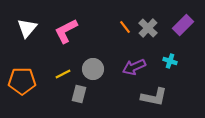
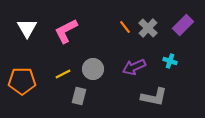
white triangle: rotated 10 degrees counterclockwise
gray rectangle: moved 2 px down
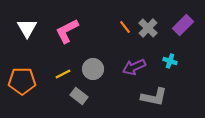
pink L-shape: moved 1 px right
gray rectangle: rotated 66 degrees counterclockwise
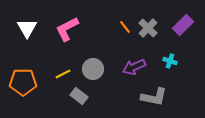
pink L-shape: moved 2 px up
orange pentagon: moved 1 px right, 1 px down
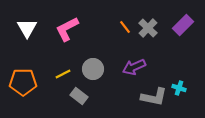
cyan cross: moved 9 px right, 27 px down
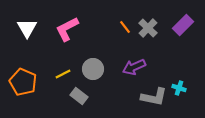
orange pentagon: rotated 24 degrees clockwise
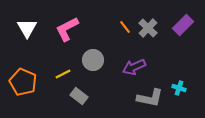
gray circle: moved 9 px up
gray L-shape: moved 4 px left, 1 px down
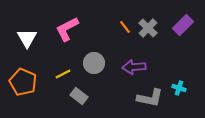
white triangle: moved 10 px down
gray circle: moved 1 px right, 3 px down
purple arrow: rotated 20 degrees clockwise
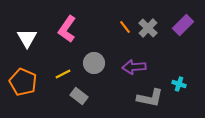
pink L-shape: rotated 28 degrees counterclockwise
cyan cross: moved 4 px up
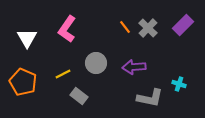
gray circle: moved 2 px right
